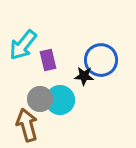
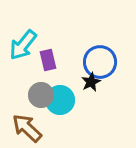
blue circle: moved 1 px left, 2 px down
black star: moved 7 px right, 6 px down; rotated 30 degrees counterclockwise
gray circle: moved 1 px right, 4 px up
brown arrow: moved 3 px down; rotated 32 degrees counterclockwise
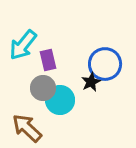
blue circle: moved 5 px right, 2 px down
gray circle: moved 2 px right, 7 px up
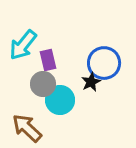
blue circle: moved 1 px left, 1 px up
gray circle: moved 4 px up
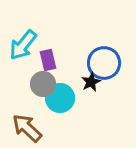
cyan circle: moved 2 px up
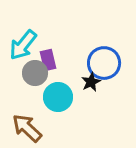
gray circle: moved 8 px left, 11 px up
cyan circle: moved 2 px left, 1 px up
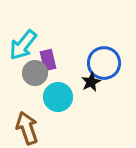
brown arrow: rotated 28 degrees clockwise
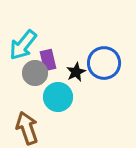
black star: moved 15 px left, 10 px up
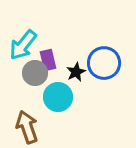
brown arrow: moved 1 px up
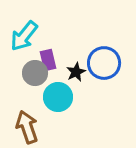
cyan arrow: moved 1 px right, 9 px up
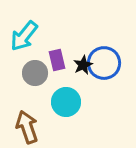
purple rectangle: moved 9 px right
black star: moved 7 px right, 7 px up
cyan circle: moved 8 px right, 5 px down
